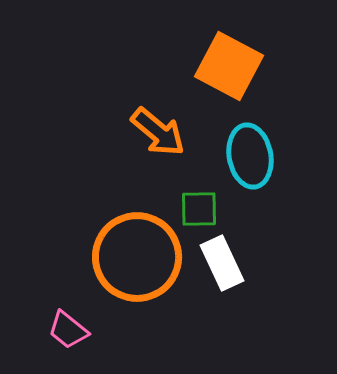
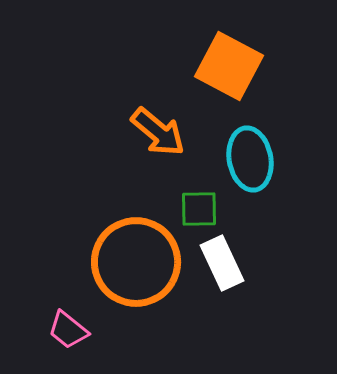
cyan ellipse: moved 3 px down
orange circle: moved 1 px left, 5 px down
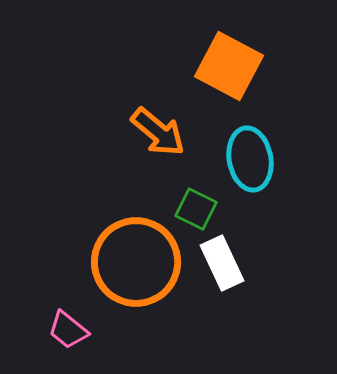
green square: moved 3 px left; rotated 27 degrees clockwise
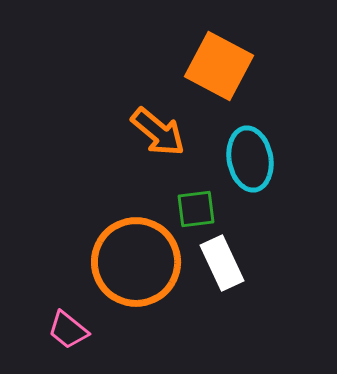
orange square: moved 10 px left
green square: rotated 33 degrees counterclockwise
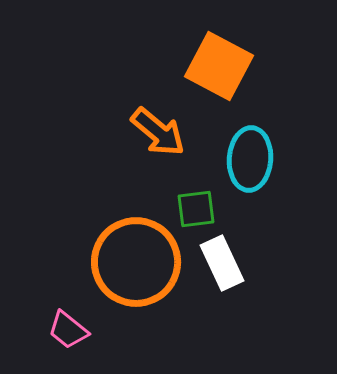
cyan ellipse: rotated 14 degrees clockwise
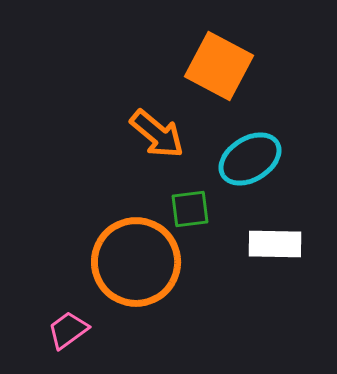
orange arrow: moved 1 px left, 2 px down
cyan ellipse: rotated 54 degrees clockwise
green square: moved 6 px left
white rectangle: moved 53 px right, 19 px up; rotated 64 degrees counterclockwise
pink trapezoid: rotated 105 degrees clockwise
